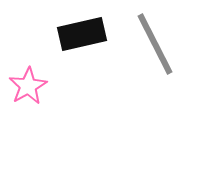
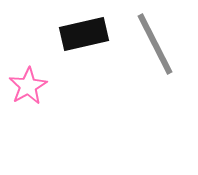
black rectangle: moved 2 px right
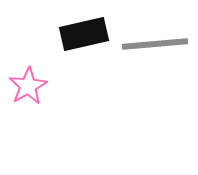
gray line: rotated 68 degrees counterclockwise
